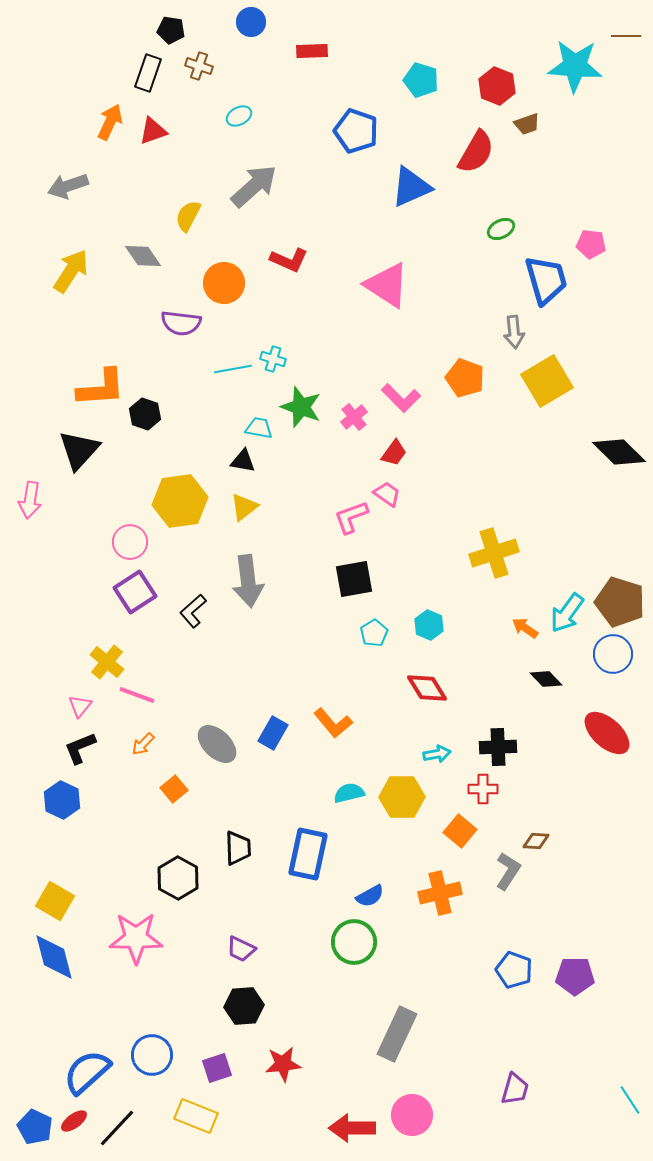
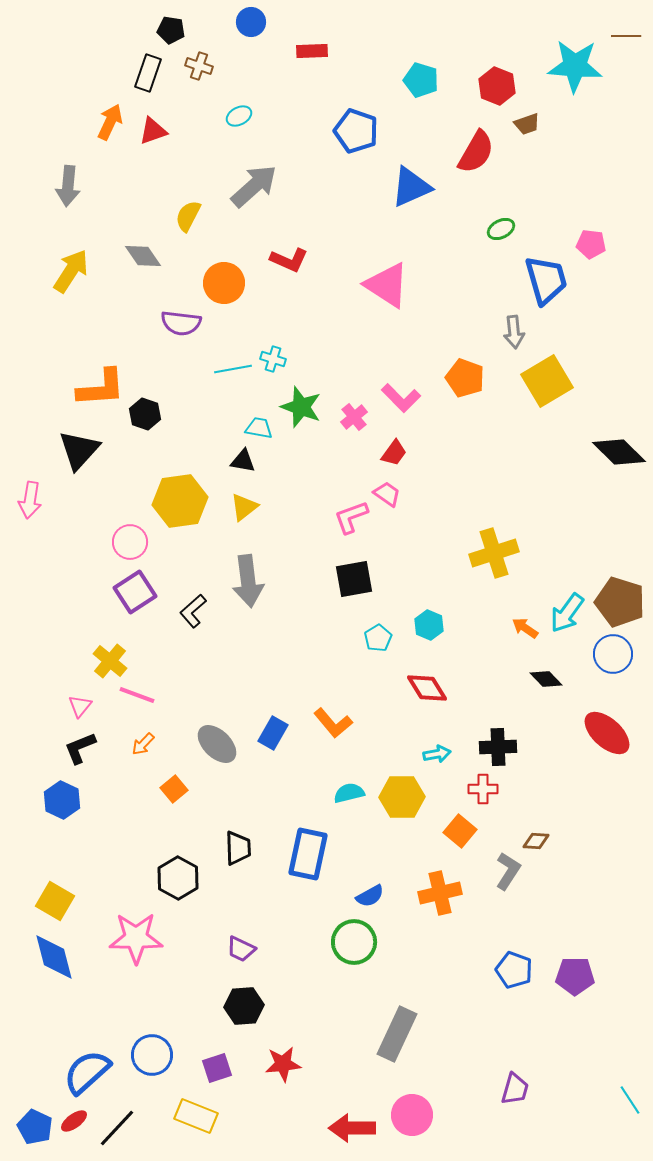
gray arrow at (68, 186): rotated 66 degrees counterclockwise
cyan pentagon at (374, 633): moved 4 px right, 5 px down
yellow cross at (107, 662): moved 3 px right, 1 px up
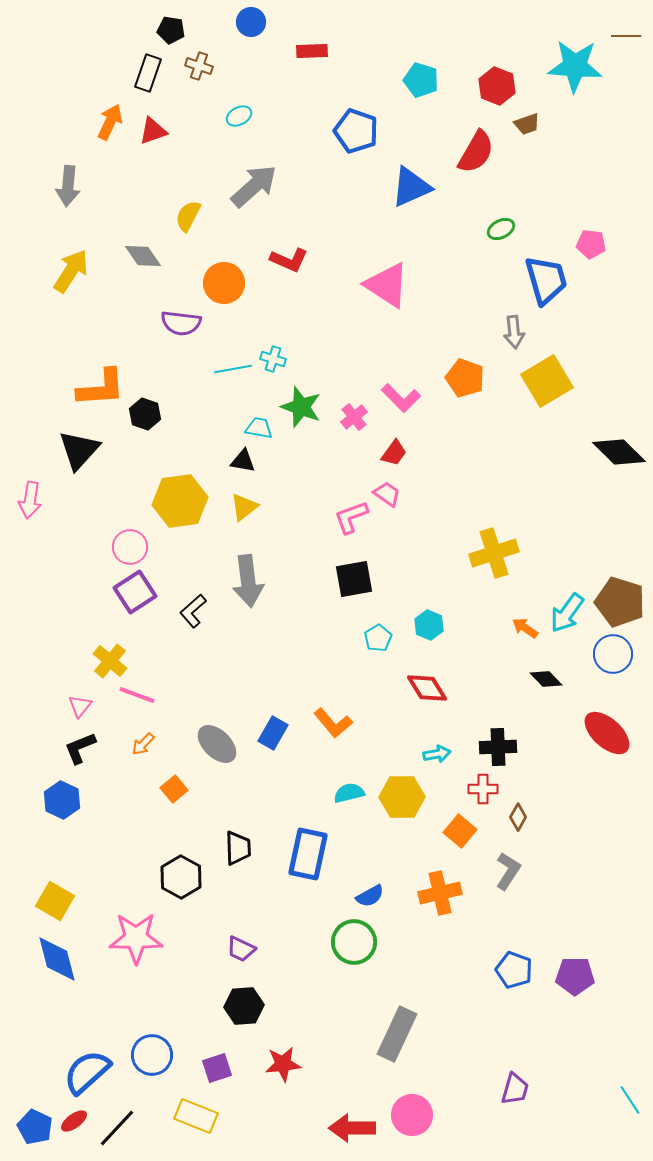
pink circle at (130, 542): moved 5 px down
brown diamond at (536, 841): moved 18 px left, 24 px up; rotated 64 degrees counterclockwise
black hexagon at (178, 878): moved 3 px right, 1 px up
blue diamond at (54, 957): moved 3 px right, 2 px down
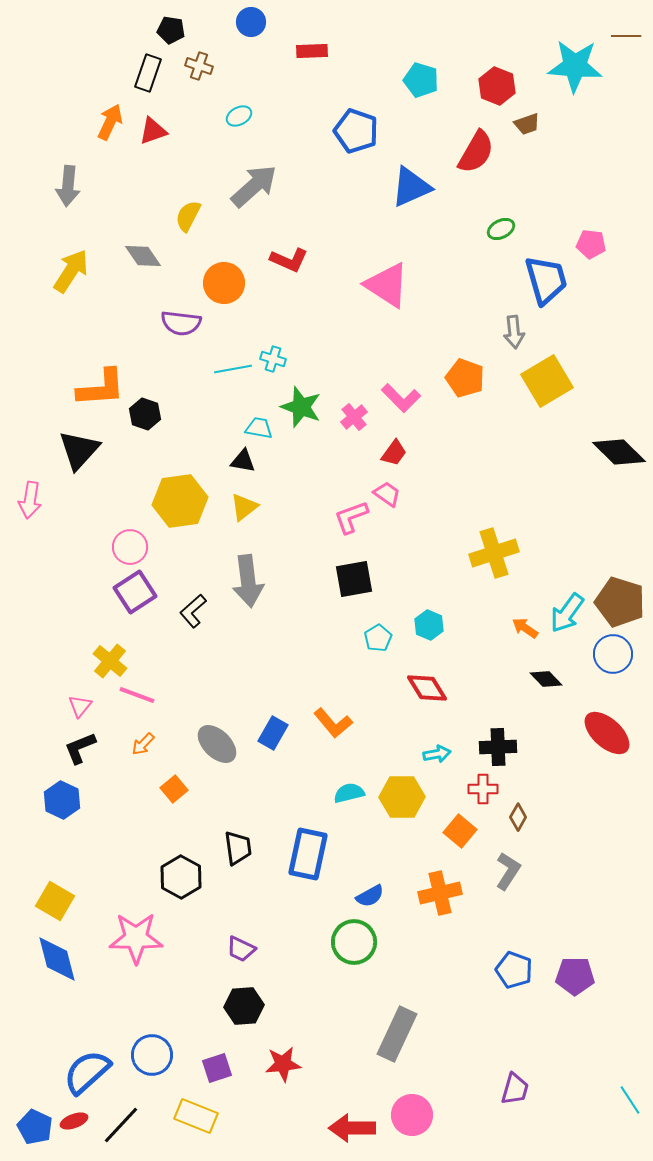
black trapezoid at (238, 848): rotated 6 degrees counterclockwise
red ellipse at (74, 1121): rotated 16 degrees clockwise
black line at (117, 1128): moved 4 px right, 3 px up
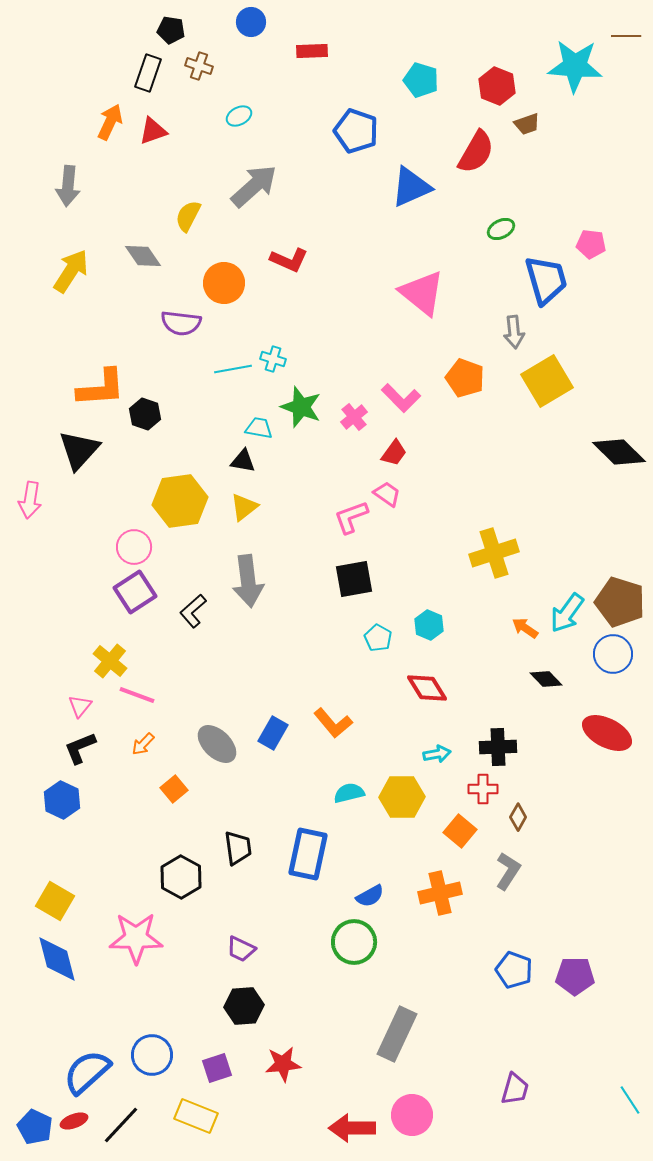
pink triangle at (387, 285): moved 35 px right, 8 px down; rotated 6 degrees clockwise
pink circle at (130, 547): moved 4 px right
cyan pentagon at (378, 638): rotated 12 degrees counterclockwise
red ellipse at (607, 733): rotated 15 degrees counterclockwise
